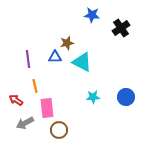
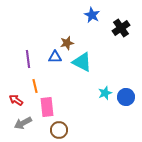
blue star: rotated 21 degrees clockwise
cyan star: moved 12 px right, 4 px up; rotated 16 degrees counterclockwise
pink rectangle: moved 1 px up
gray arrow: moved 2 px left
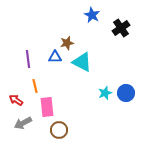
blue circle: moved 4 px up
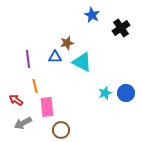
brown circle: moved 2 px right
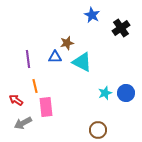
pink rectangle: moved 1 px left
brown circle: moved 37 px right
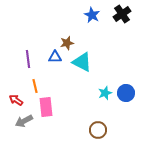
black cross: moved 1 px right, 14 px up
gray arrow: moved 1 px right, 2 px up
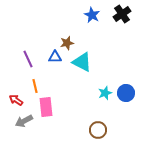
purple line: rotated 18 degrees counterclockwise
